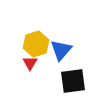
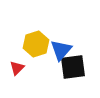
red triangle: moved 13 px left, 5 px down; rotated 14 degrees clockwise
black square: moved 14 px up
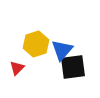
blue triangle: moved 1 px right
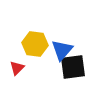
yellow hexagon: moved 1 px left; rotated 25 degrees clockwise
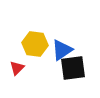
blue triangle: rotated 15 degrees clockwise
black square: moved 1 px down
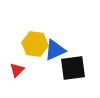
blue triangle: moved 7 px left; rotated 10 degrees clockwise
red triangle: moved 2 px down
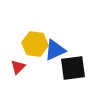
red triangle: moved 1 px right, 3 px up
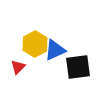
yellow hexagon: rotated 25 degrees clockwise
black square: moved 5 px right, 1 px up
